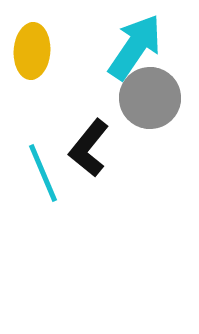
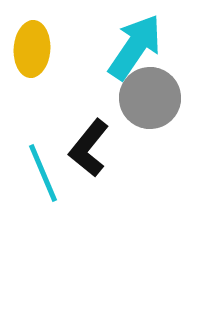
yellow ellipse: moved 2 px up
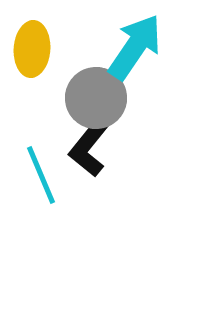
gray circle: moved 54 px left
cyan line: moved 2 px left, 2 px down
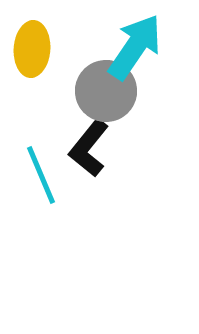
gray circle: moved 10 px right, 7 px up
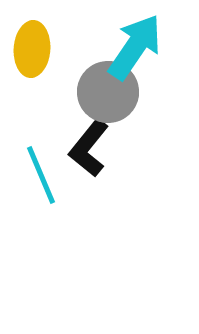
gray circle: moved 2 px right, 1 px down
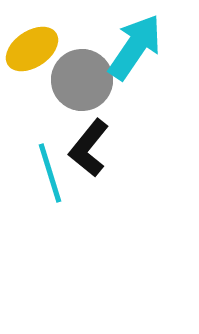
yellow ellipse: rotated 52 degrees clockwise
gray circle: moved 26 px left, 12 px up
cyan line: moved 9 px right, 2 px up; rotated 6 degrees clockwise
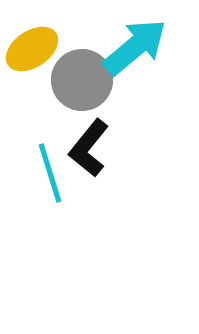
cyan arrow: rotated 16 degrees clockwise
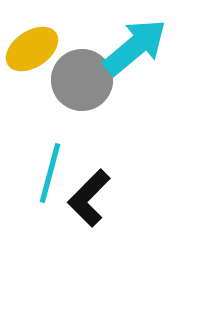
black L-shape: moved 50 px down; rotated 6 degrees clockwise
cyan line: rotated 32 degrees clockwise
